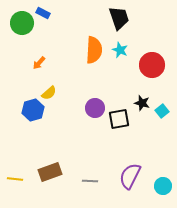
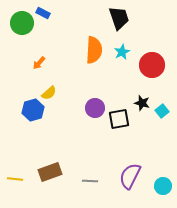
cyan star: moved 2 px right, 2 px down; rotated 21 degrees clockwise
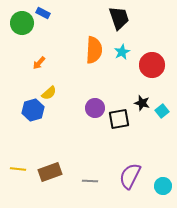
yellow line: moved 3 px right, 10 px up
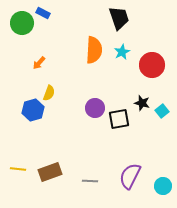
yellow semicircle: rotated 28 degrees counterclockwise
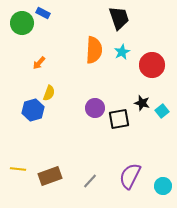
brown rectangle: moved 4 px down
gray line: rotated 49 degrees counterclockwise
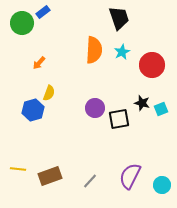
blue rectangle: moved 1 px up; rotated 64 degrees counterclockwise
cyan square: moved 1 px left, 2 px up; rotated 16 degrees clockwise
cyan circle: moved 1 px left, 1 px up
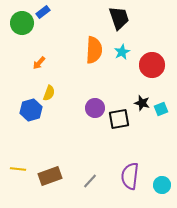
blue hexagon: moved 2 px left
purple semicircle: rotated 20 degrees counterclockwise
